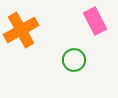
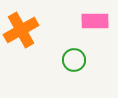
pink rectangle: rotated 64 degrees counterclockwise
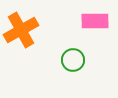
green circle: moved 1 px left
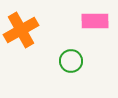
green circle: moved 2 px left, 1 px down
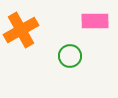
green circle: moved 1 px left, 5 px up
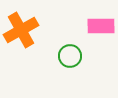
pink rectangle: moved 6 px right, 5 px down
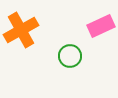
pink rectangle: rotated 24 degrees counterclockwise
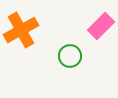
pink rectangle: rotated 20 degrees counterclockwise
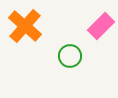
orange cross: moved 4 px right, 4 px up; rotated 20 degrees counterclockwise
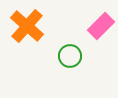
orange cross: moved 2 px right
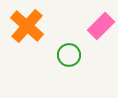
green circle: moved 1 px left, 1 px up
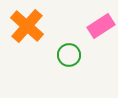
pink rectangle: rotated 12 degrees clockwise
